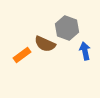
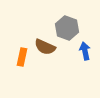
brown semicircle: moved 3 px down
orange rectangle: moved 2 px down; rotated 42 degrees counterclockwise
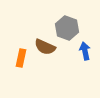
orange rectangle: moved 1 px left, 1 px down
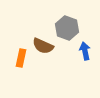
brown semicircle: moved 2 px left, 1 px up
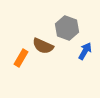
blue arrow: rotated 42 degrees clockwise
orange rectangle: rotated 18 degrees clockwise
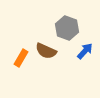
brown semicircle: moved 3 px right, 5 px down
blue arrow: rotated 12 degrees clockwise
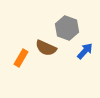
brown semicircle: moved 3 px up
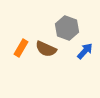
brown semicircle: moved 1 px down
orange rectangle: moved 10 px up
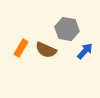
gray hexagon: moved 1 px down; rotated 10 degrees counterclockwise
brown semicircle: moved 1 px down
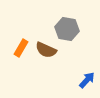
blue arrow: moved 2 px right, 29 px down
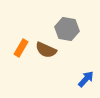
blue arrow: moved 1 px left, 1 px up
